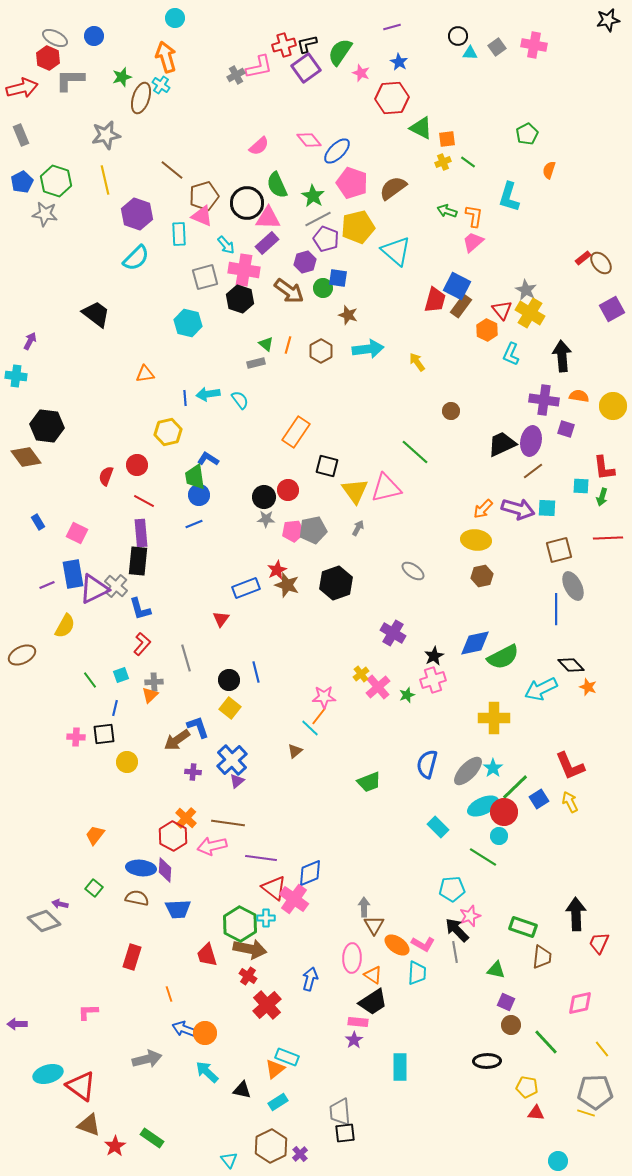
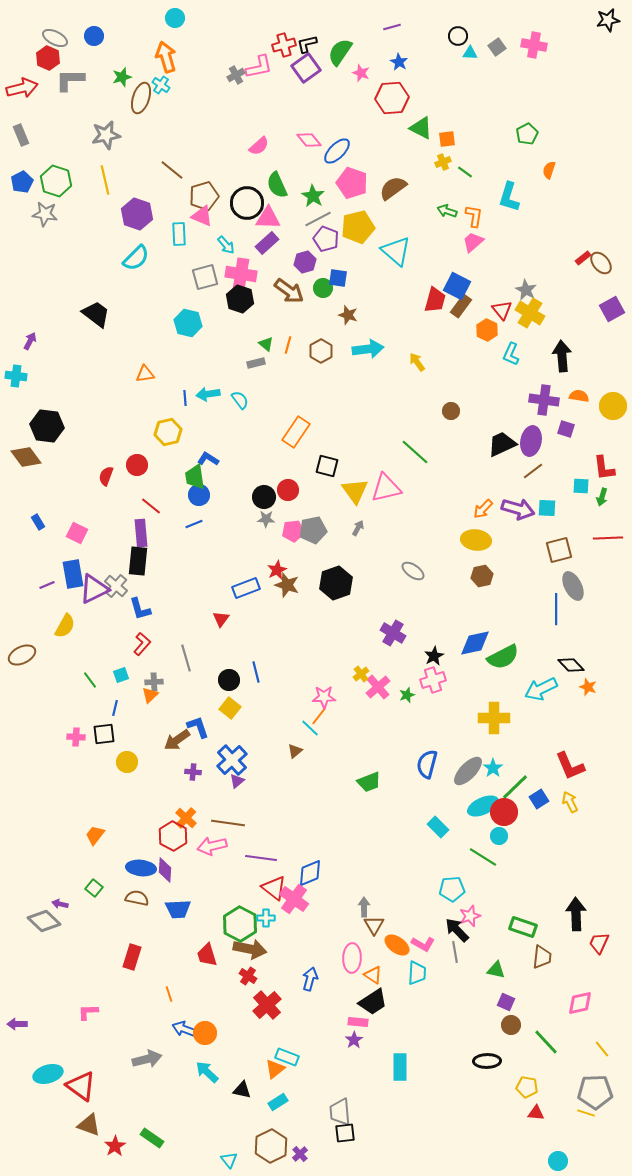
green line at (468, 162): moved 3 px left, 10 px down
pink cross at (244, 270): moved 3 px left, 4 px down
red line at (144, 501): moved 7 px right, 5 px down; rotated 10 degrees clockwise
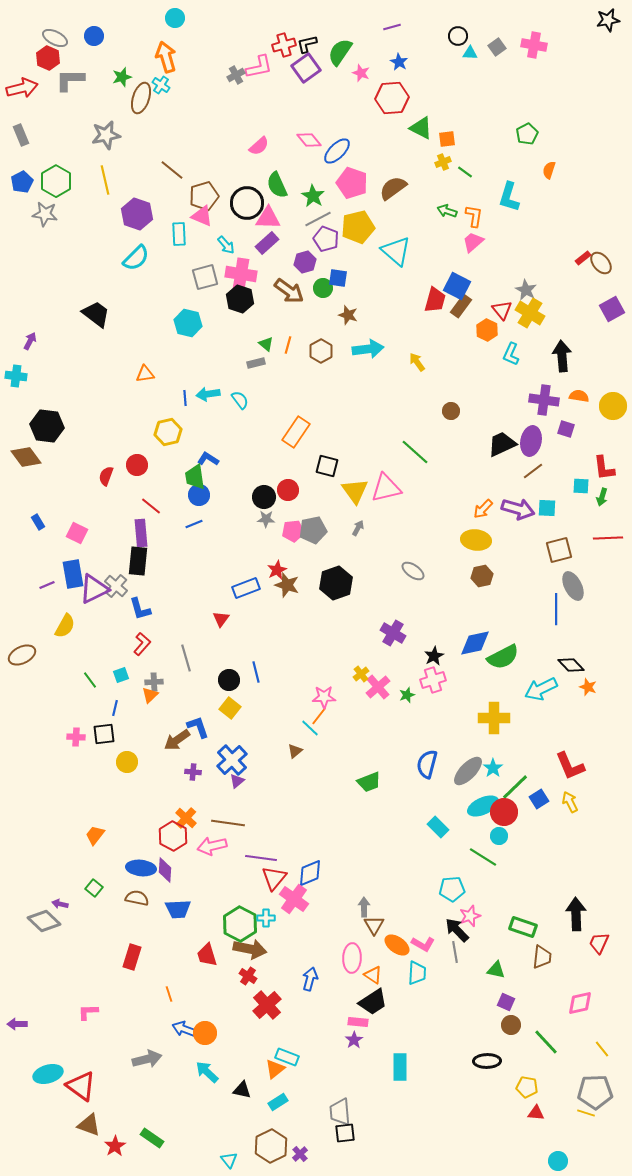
green hexagon at (56, 181): rotated 12 degrees clockwise
red triangle at (274, 888): moved 10 px up; rotated 32 degrees clockwise
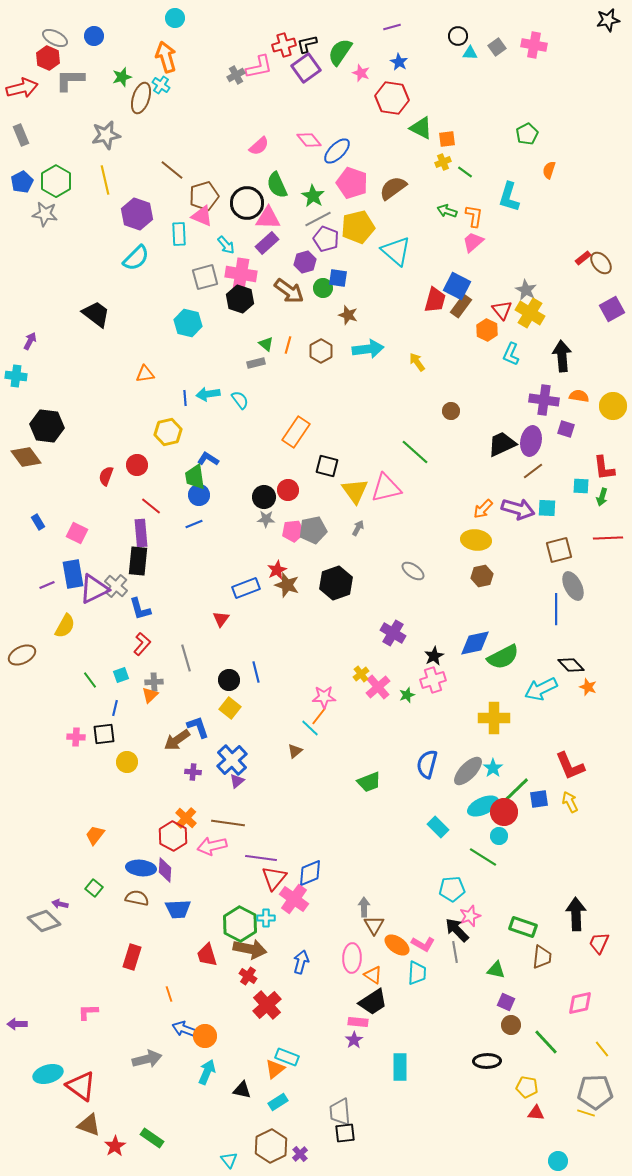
red hexagon at (392, 98): rotated 12 degrees clockwise
green line at (515, 787): moved 1 px right, 3 px down
blue square at (539, 799): rotated 24 degrees clockwise
blue arrow at (310, 979): moved 9 px left, 17 px up
orange circle at (205, 1033): moved 3 px down
cyan arrow at (207, 1072): rotated 70 degrees clockwise
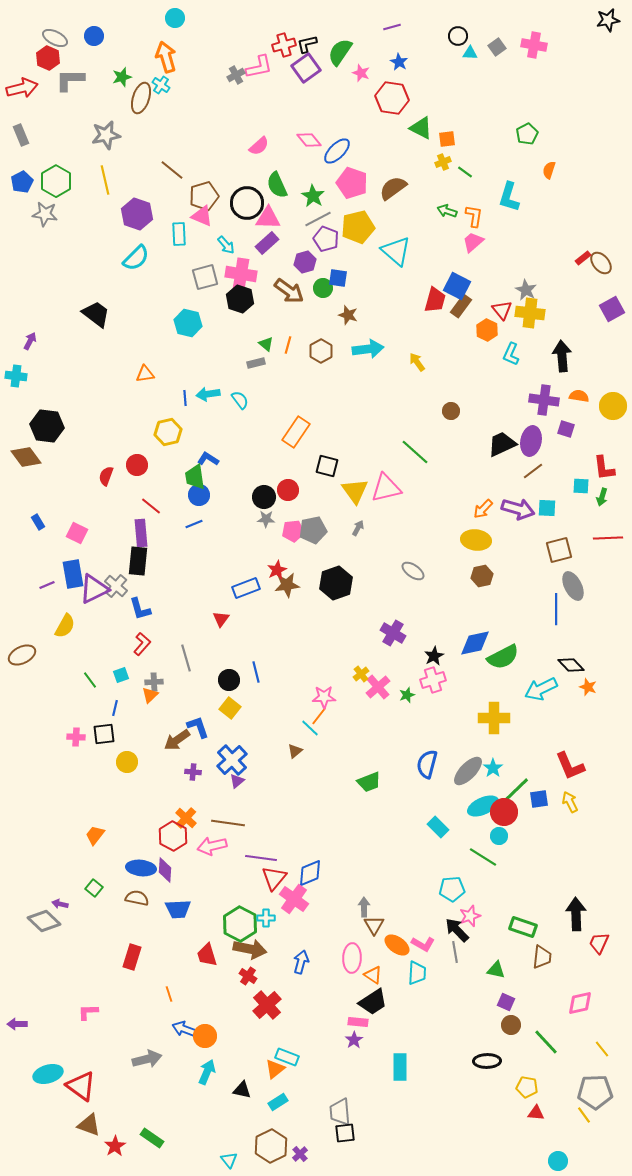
yellow cross at (530, 313): rotated 24 degrees counterclockwise
brown star at (287, 585): rotated 25 degrees counterclockwise
yellow line at (586, 1113): moved 2 px left, 2 px down; rotated 36 degrees clockwise
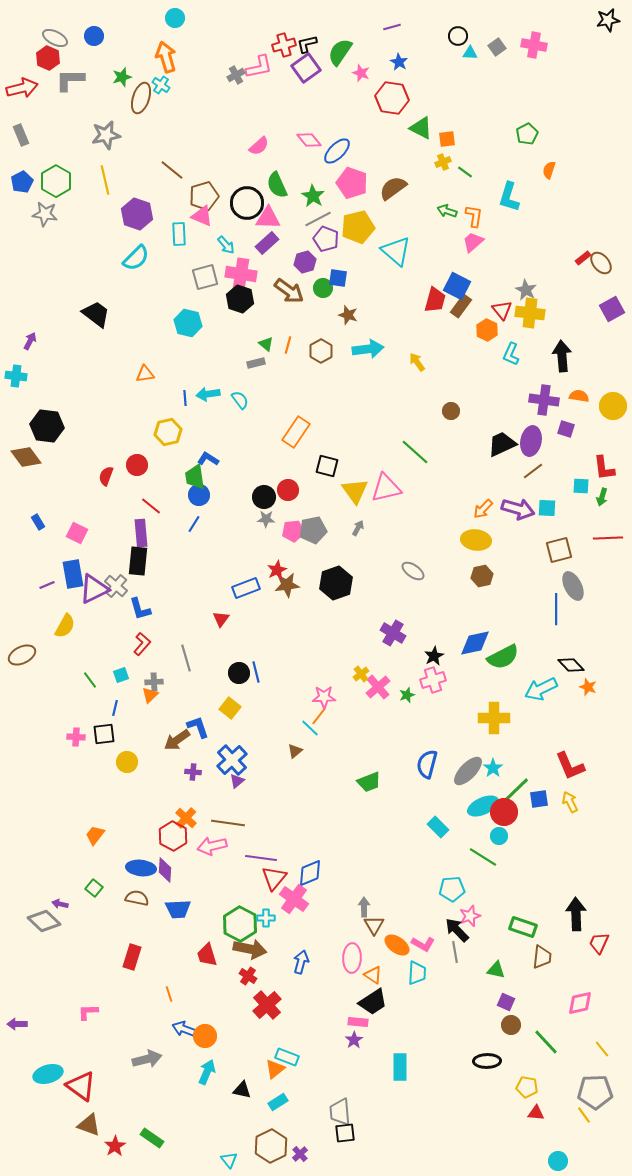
blue line at (194, 524): rotated 36 degrees counterclockwise
black circle at (229, 680): moved 10 px right, 7 px up
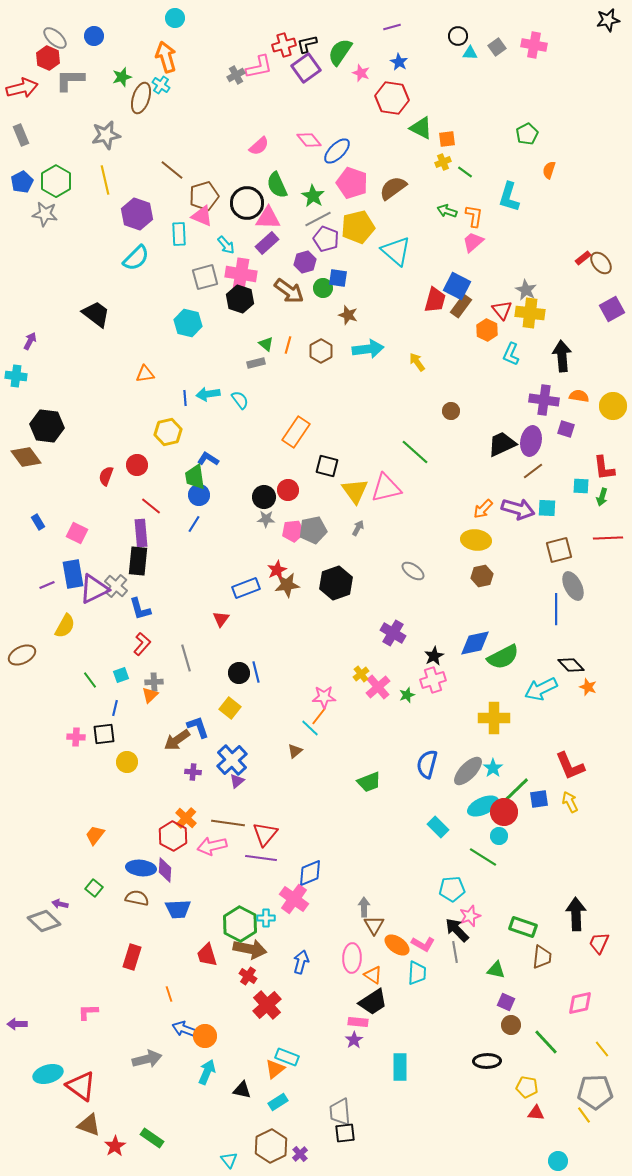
gray ellipse at (55, 38): rotated 15 degrees clockwise
red triangle at (274, 878): moved 9 px left, 44 px up
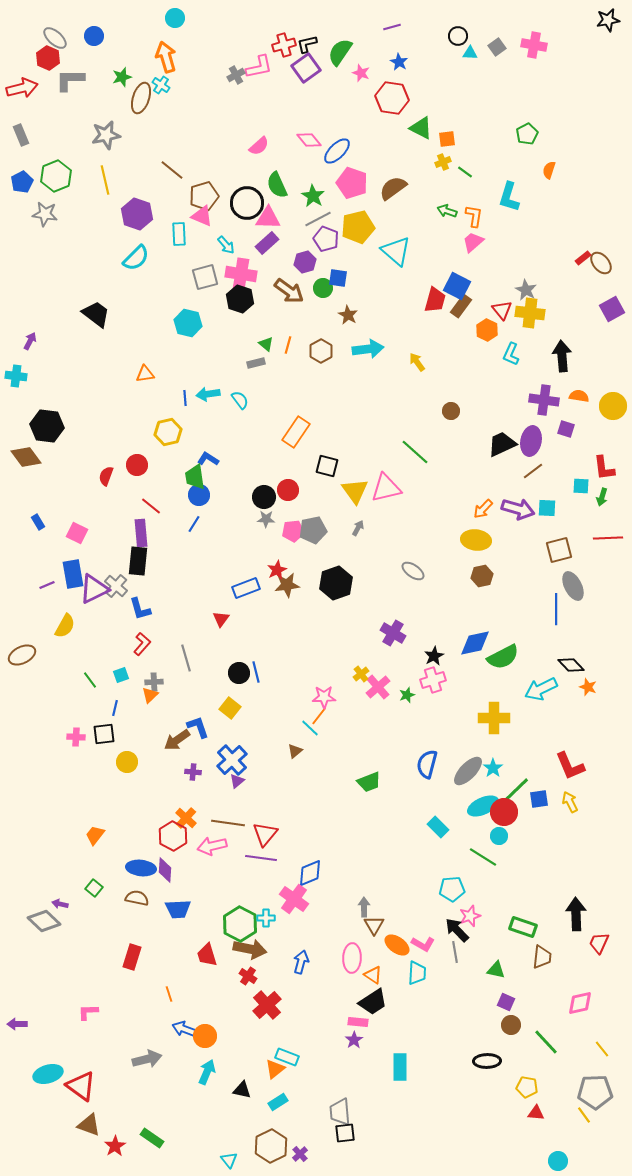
green hexagon at (56, 181): moved 5 px up; rotated 8 degrees clockwise
brown star at (348, 315): rotated 12 degrees clockwise
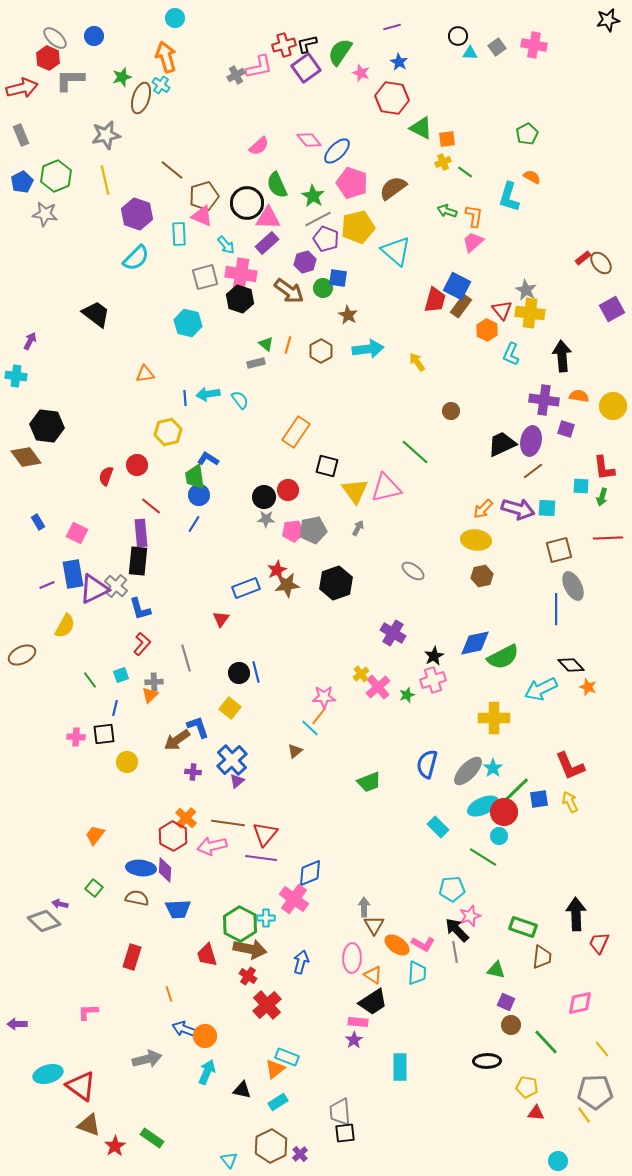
orange semicircle at (549, 170): moved 17 px left, 7 px down; rotated 102 degrees clockwise
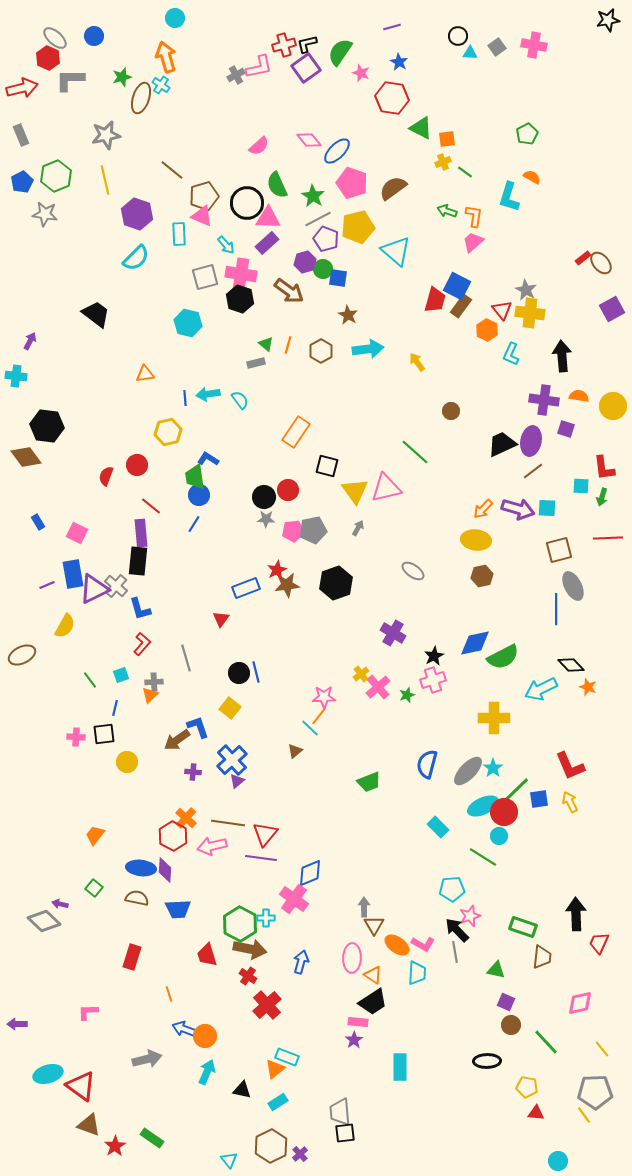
green circle at (323, 288): moved 19 px up
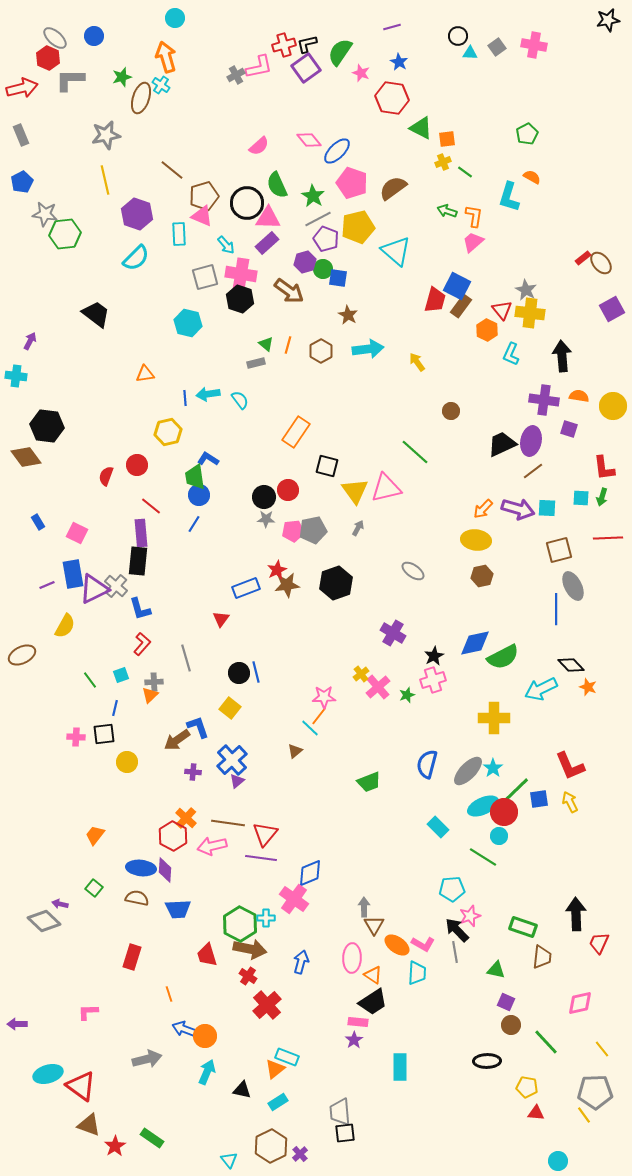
green hexagon at (56, 176): moved 9 px right, 58 px down; rotated 16 degrees clockwise
purple square at (566, 429): moved 3 px right
cyan square at (581, 486): moved 12 px down
